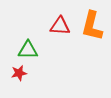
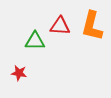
green triangle: moved 7 px right, 9 px up
red star: rotated 21 degrees clockwise
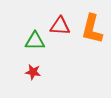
orange L-shape: moved 3 px down
red star: moved 14 px right, 1 px up
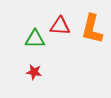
green triangle: moved 2 px up
red star: moved 1 px right
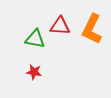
orange L-shape: rotated 12 degrees clockwise
green triangle: rotated 10 degrees clockwise
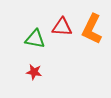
red triangle: moved 2 px right, 1 px down
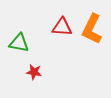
green triangle: moved 16 px left, 4 px down
